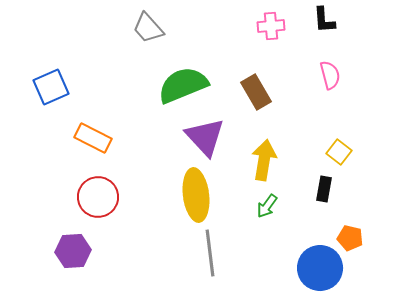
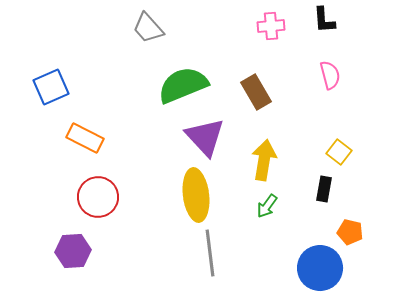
orange rectangle: moved 8 px left
orange pentagon: moved 6 px up
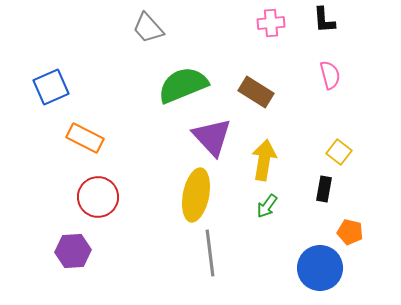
pink cross: moved 3 px up
brown rectangle: rotated 28 degrees counterclockwise
purple triangle: moved 7 px right
yellow ellipse: rotated 18 degrees clockwise
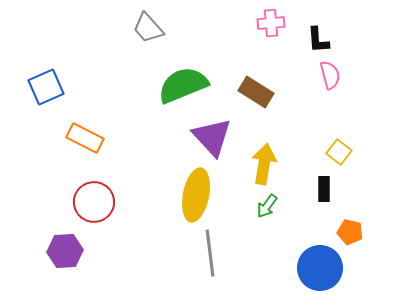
black L-shape: moved 6 px left, 20 px down
blue square: moved 5 px left
yellow arrow: moved 4 px down
black rectangle: rotated 10 degrees counterclockwise
red circle: moved 4 px left, 5 px down
purple hexagon: moved 8 px left
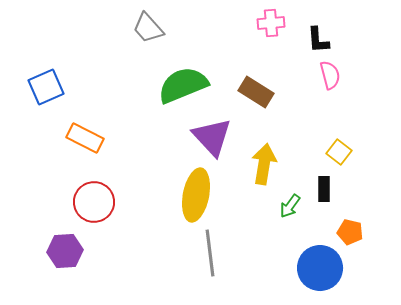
green arrow: moved 23 px right
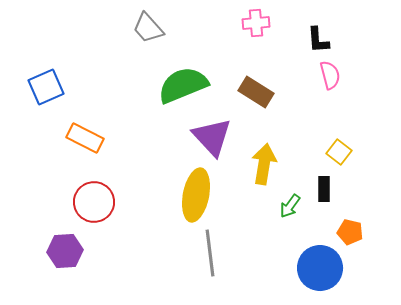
pink cross: moved 15 px left
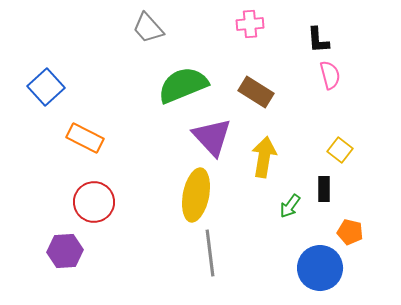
pink cross: moved 6 px left, 1 px down
blue square: rotated 18 degrees counterclockwise
yellow square: moved 1 px right, 2 px up
yellow arrow: moved 7 px up
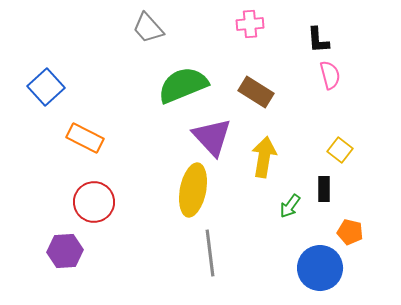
yellow ellipse: moved 3 px left, 5 px up
